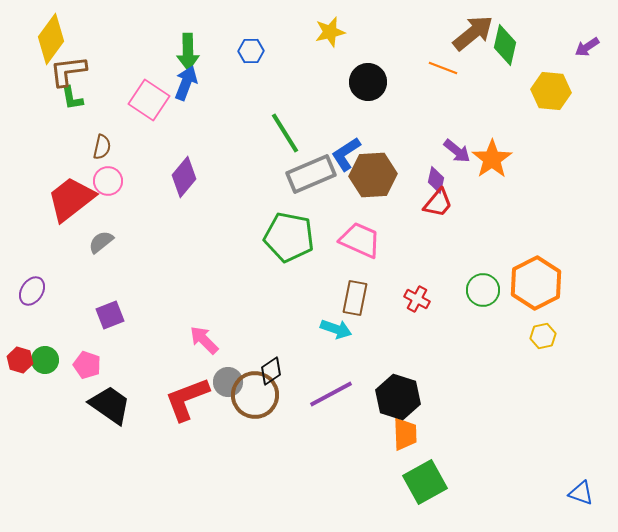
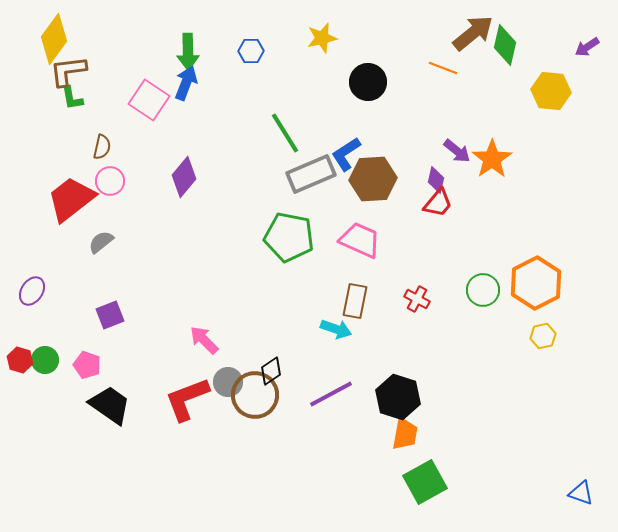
yellow star at (330, 32): moved 8 px left, 6 px down
yellow diamond at (51, 39): moved 3 px right
brown hexagon at (373, 175): moved 4 px down
pink circle at (108, 181): moved 2 px right
brown rectangle at (355, 298): moved 3 px down
orange trapezoid at (405, 434): rotated 12 degrees clockwise
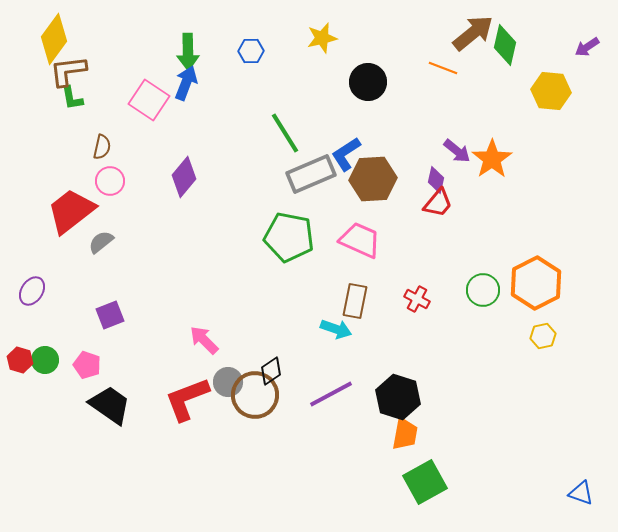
red trapezoid at (71, 199): moved 12 px down
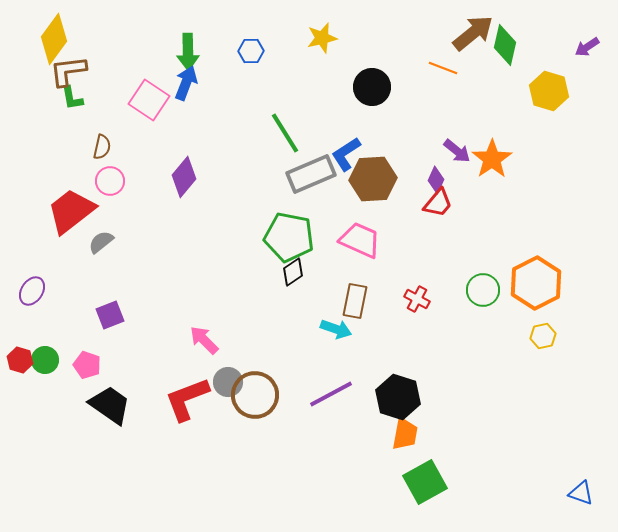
black circle at (368, 82): moved 4 px right, 5 px down
yellow hexagon at (551, 91): moved 2 px left; rotated 12 degrees clockwise
purple diamond at (436, 180): rotated 12 degrees clockwise
black diamond at (271, 371): moved 22 px right, 99 px up
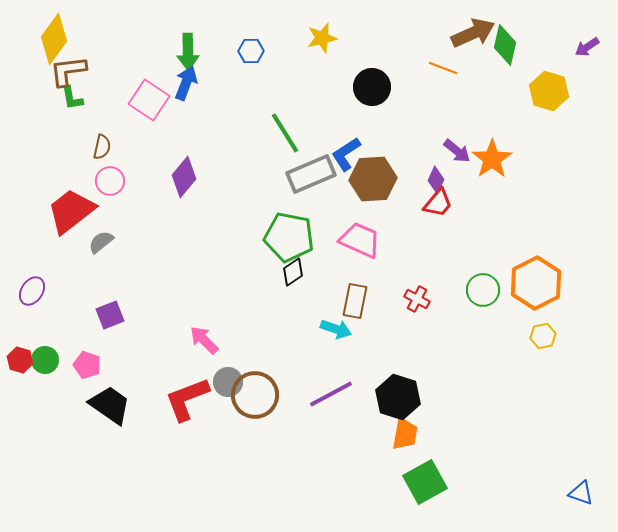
brown arrow at (473, 33): rotated 15 degrees clockwise
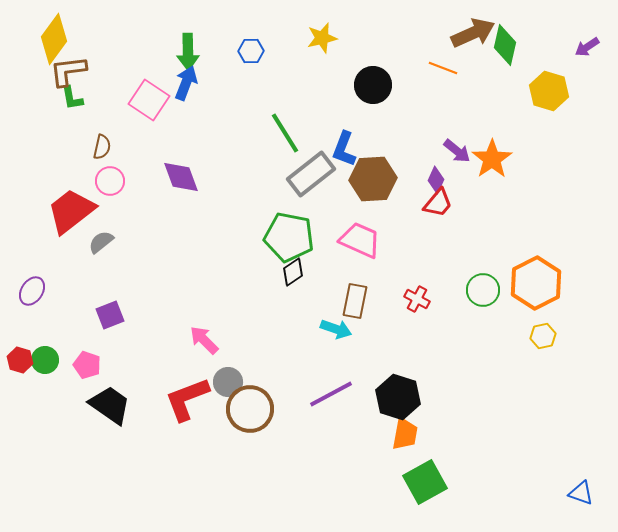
black circle at (372, 87): moved 1 px right, 2 px up
blue L-shape at (346, 154): moved 2 px left, 5 px up; rotated 36 degrees counterclockwise
gray rectangle at (311, 174): rotated 15 degrees counterclockwise
purple diamond at (184, 177): moved 3 px left; rotated 60 degrees counterclockwise
brown circle at (255, 395): moved 5 px left, 14 px down
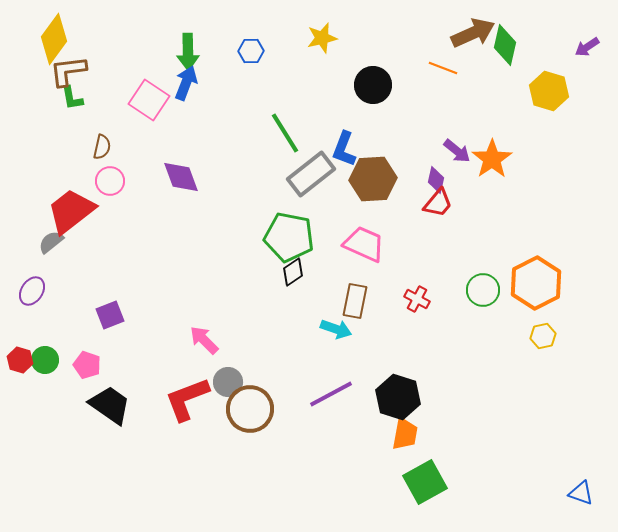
purple diamond at (436, 180): rotated 12 degrees counterclockwise
pink trapezoid at (360, 240): moved 4 px right, 4 px down
gray semicircle at (101, 242): moved 50 px left
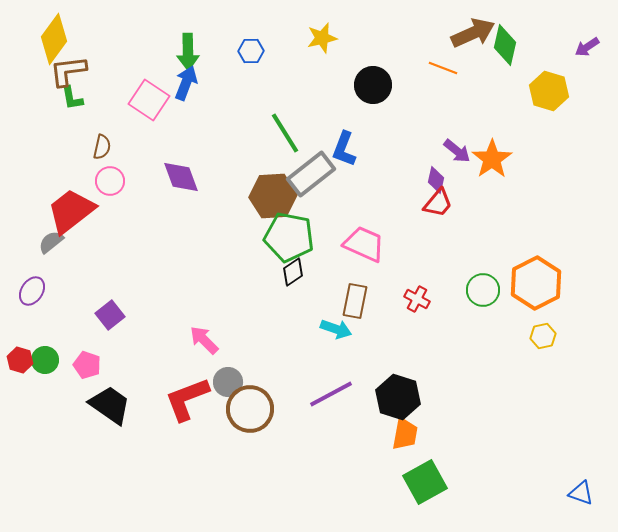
brown hexagon at (373, 179): moved 100 px left, 17 px down
purple square at (110, 315): rotated 16 degrees counterclockwise
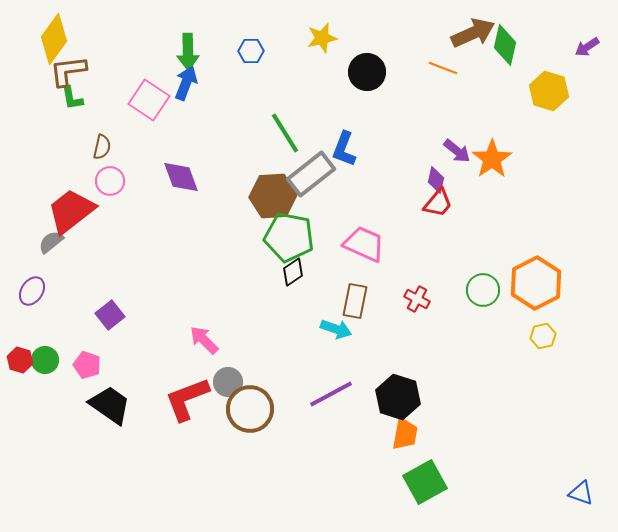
black circle at (373, 85): moved 6 px left, 13 px up
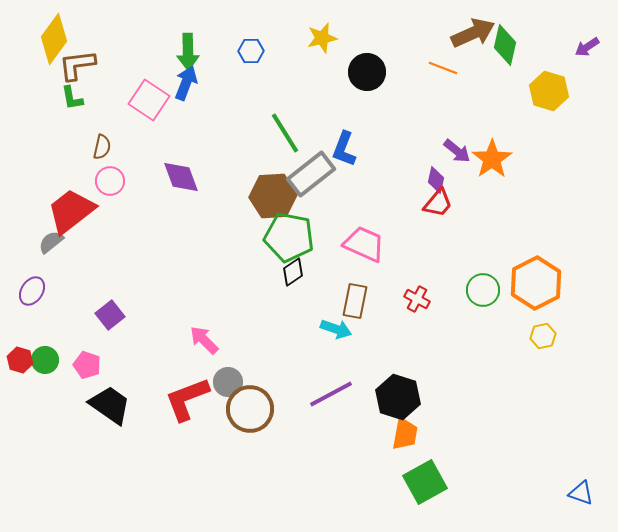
brown L-shape at (68, 71): moved 9 px right, 6 px up
